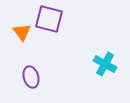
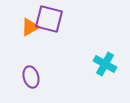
orange triangle: moved 8 px right, 5 px up; rotated 36 degrees clockwise
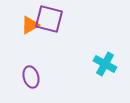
orange triangle: moved 2 px up
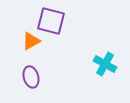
purple square: moved 2 px right, 2 px down
orange triangle: moved 1 px right, 16 px down
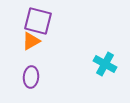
purple square: moved 13 px left
purple ellipse: rotated 20 degrees clockwise
